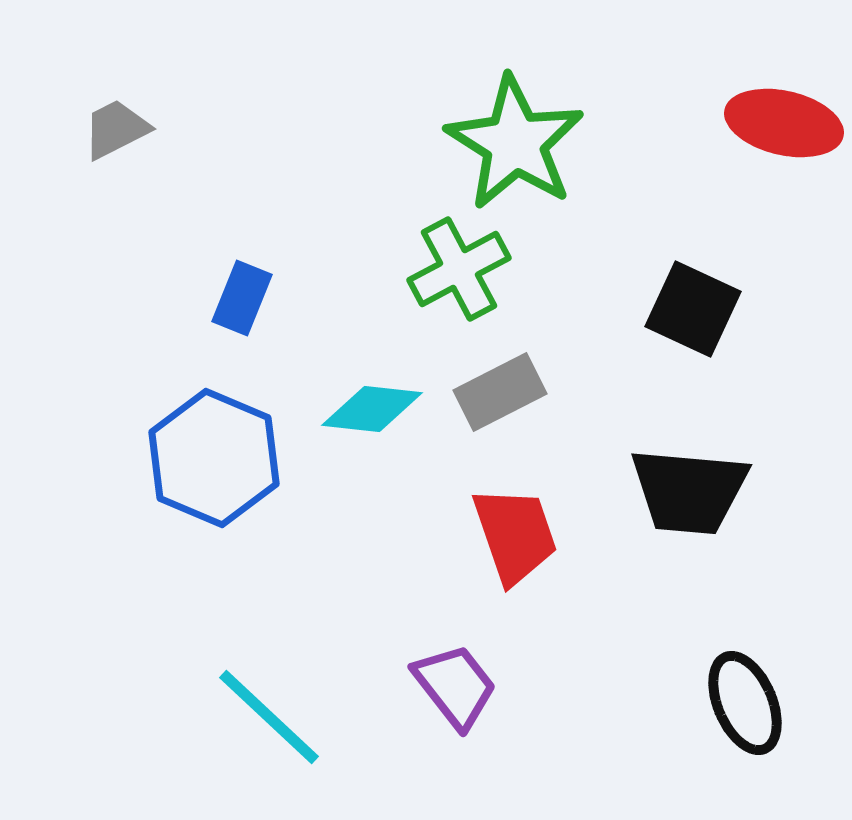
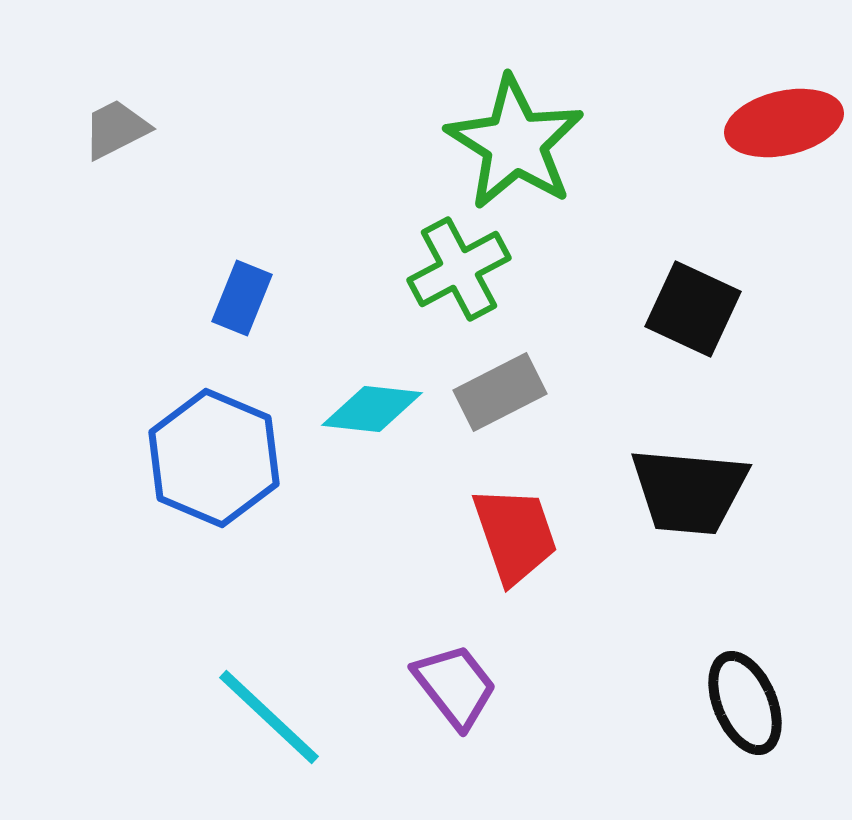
red ellipse: rotated 26 degrees counterclockwise
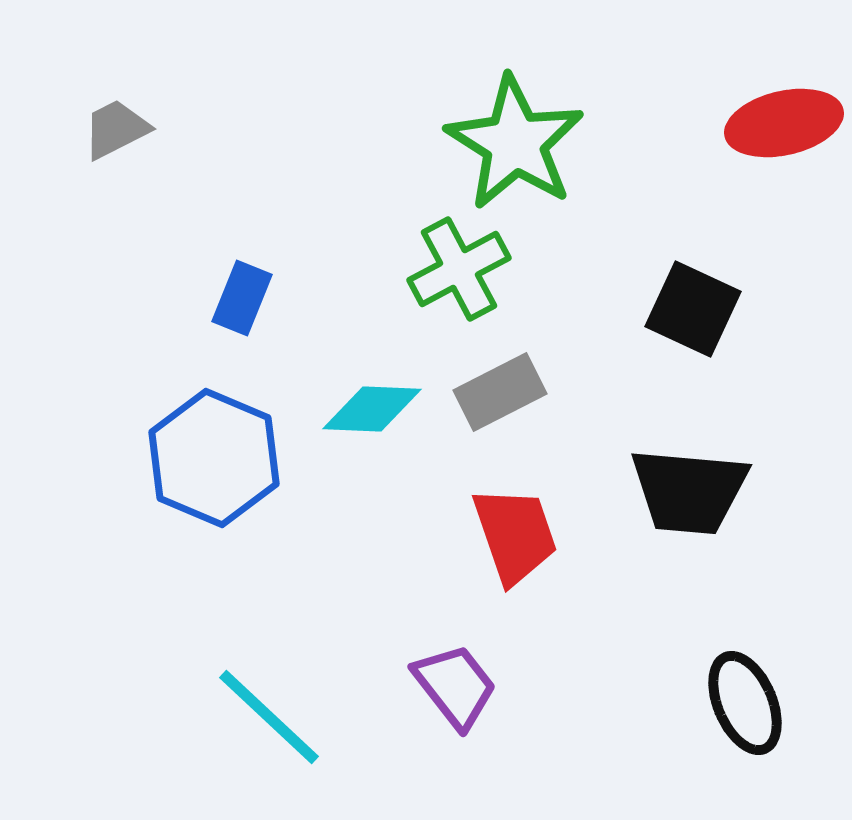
cyan diamond: rotated 4 degrees counterclockwise
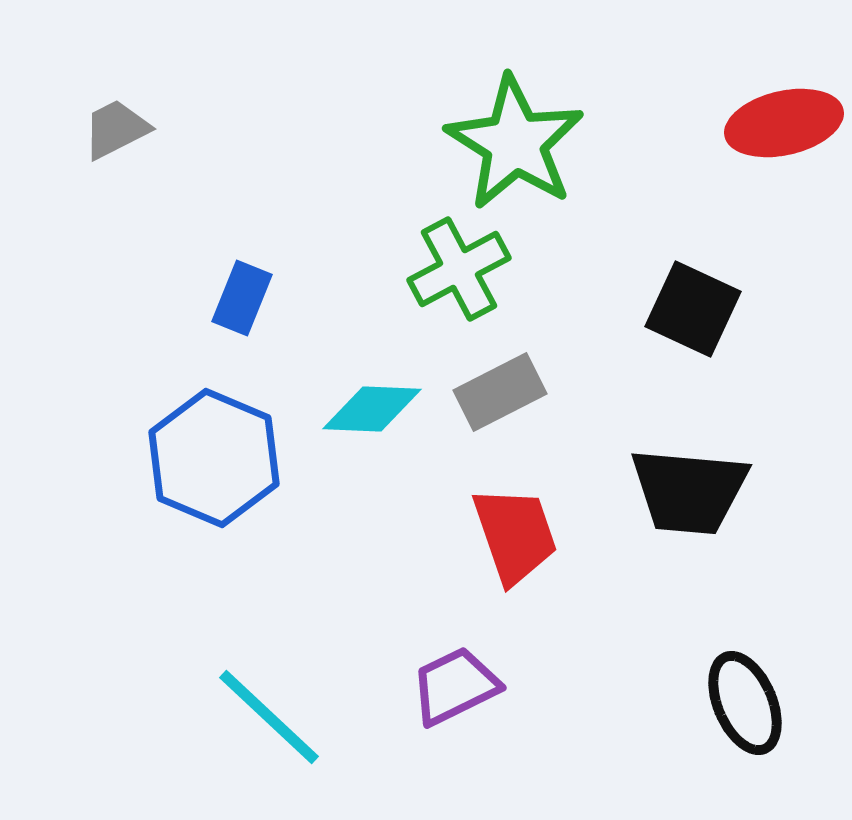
purple trapezoid: rotated 78 degrees counterclockwise
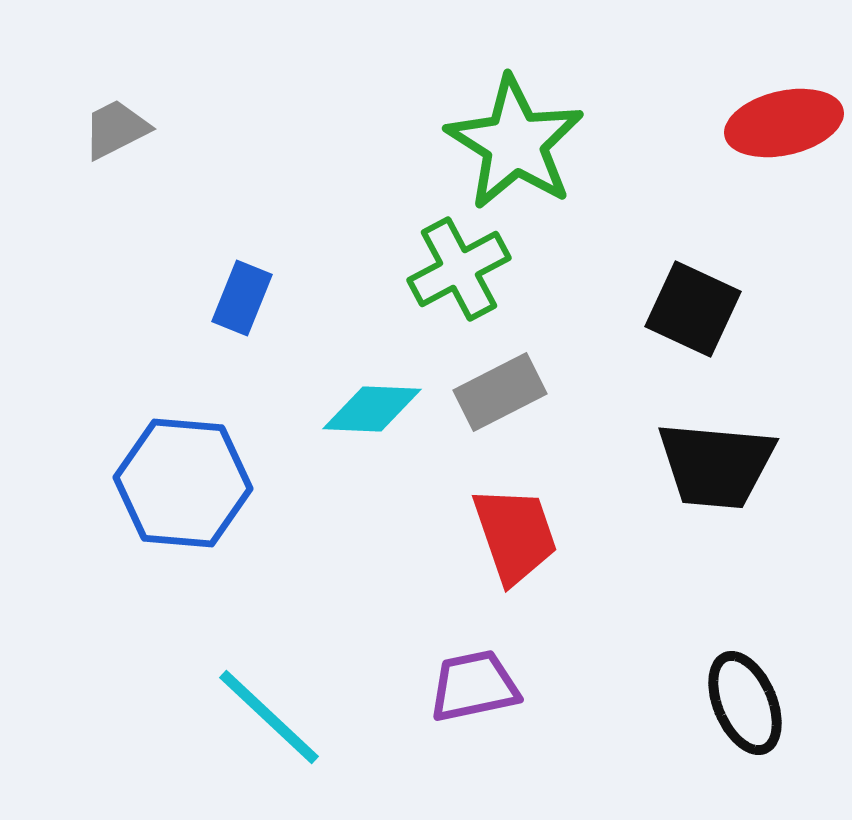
blue hexagon: moved 31 px left, 25 px down; rotated 18 degrees counterclockwise
black trapezoid: moved 27 px right, 26 px up
purple trapezoid: moved 19 px right; rotated 14 degrees clockwise
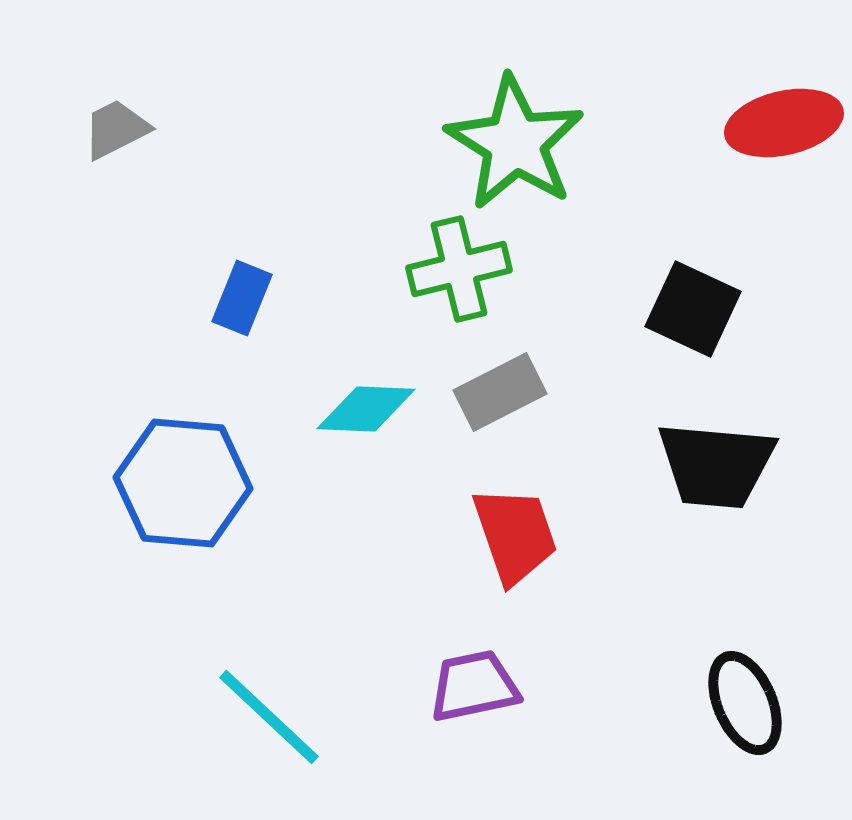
green cross: rotated 14 degrees clockwise
cyan diamond: moved 6 px left
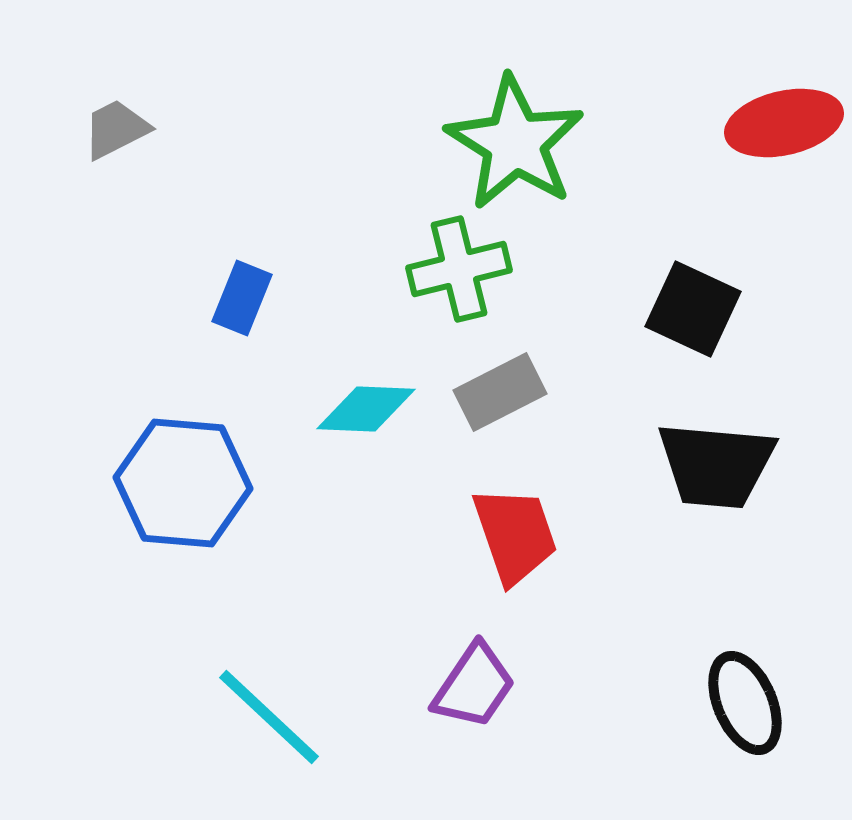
purple trapezoid: rotated 136 degrees clockwise
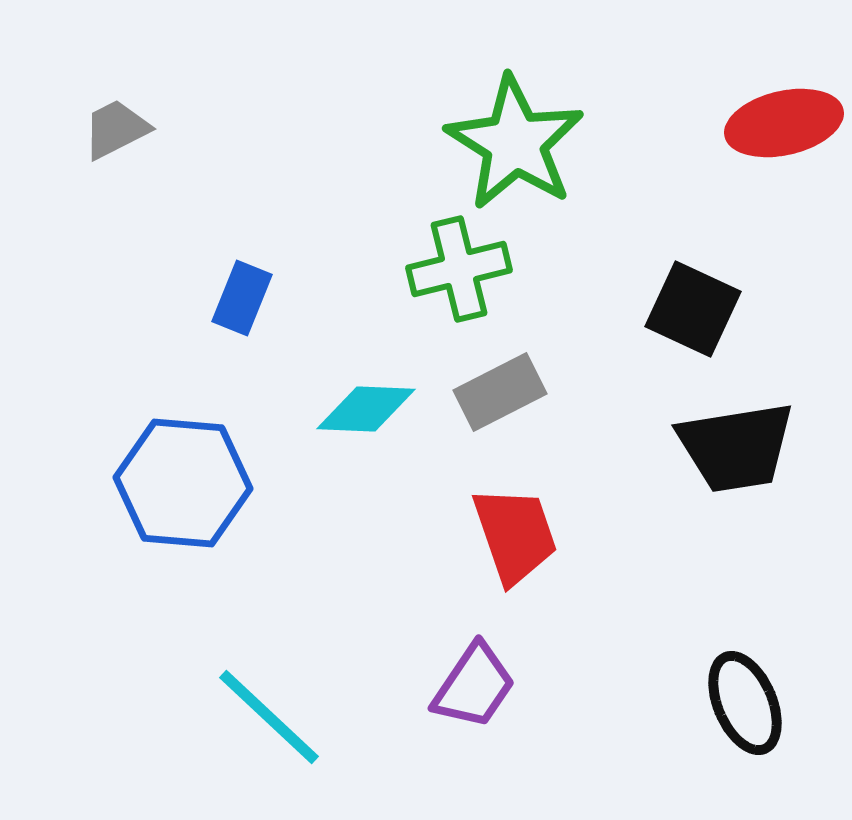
black trapezoid: moved 20 px right, 18 px up; rotated 14 degrees counterclockwise
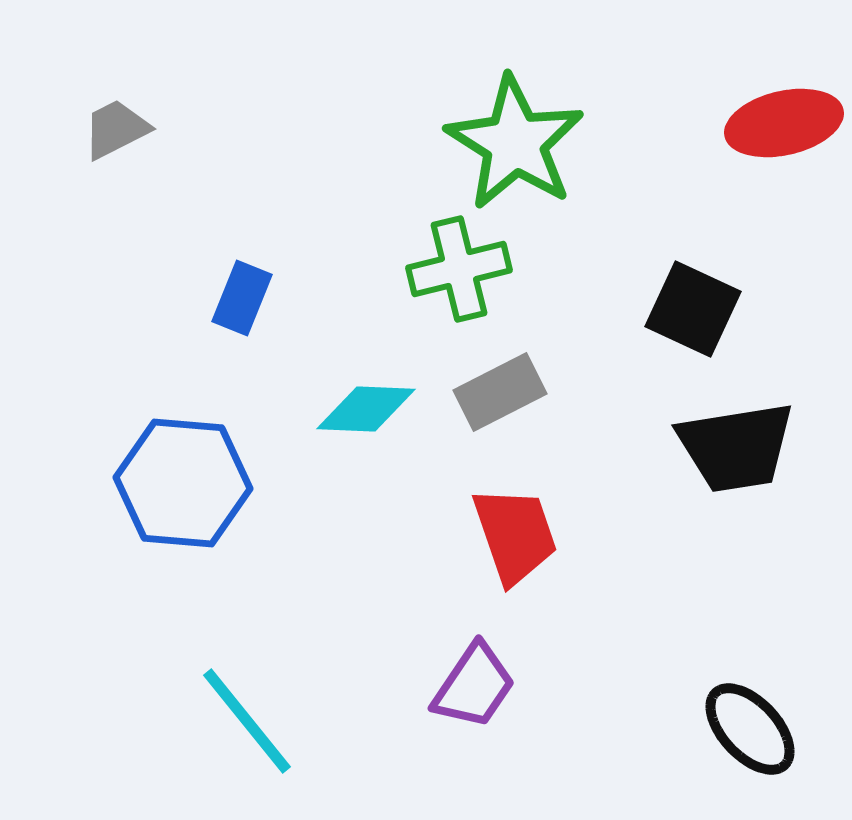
black ellipse: moved 5 px right, 26 px down; rotated 20 degrees counterclockwise
cyan line: moved 22 px left, 4 px down; rotated 8 degrees clockwise
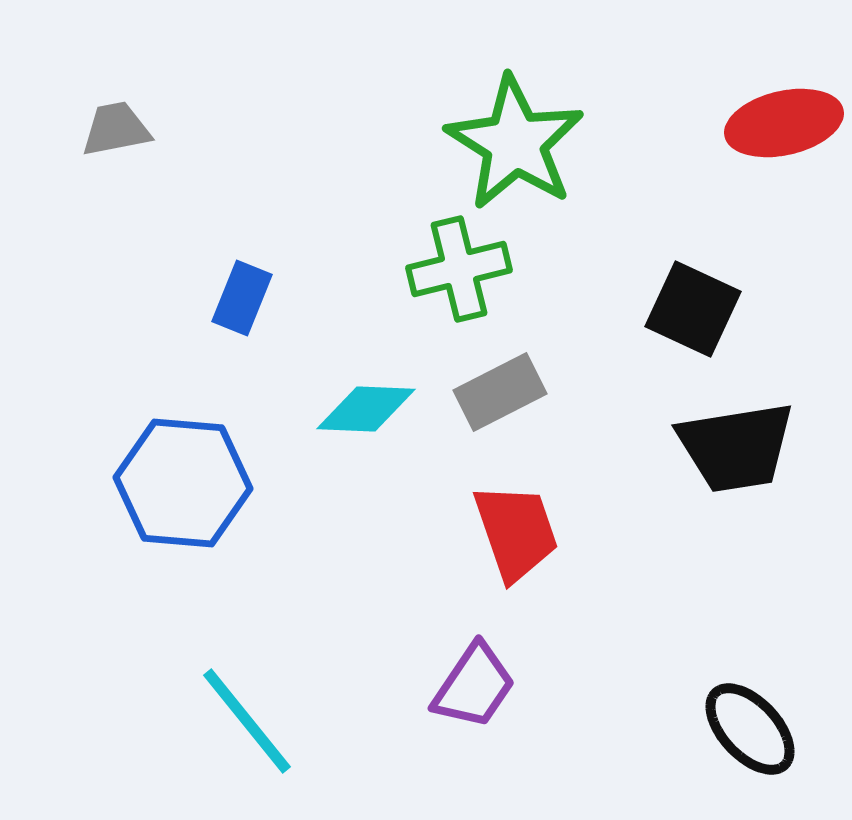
gray trapezoid: rotated 16 degrees clockwise
red trapezoid: moved 1 px right, 3 px up
